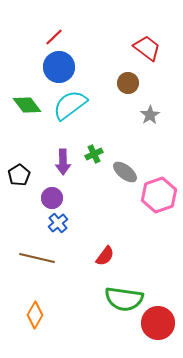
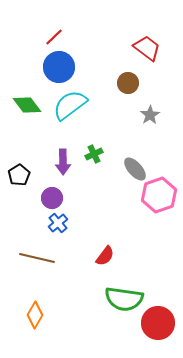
gray ellipse: moved 10 px right, 3 px up; rotated 10 degrees clockwise
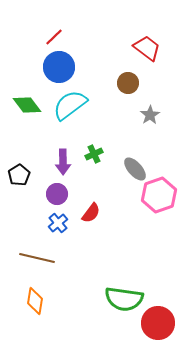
purple circle: moved 5 px right, 4 px up
red semicircle: moved 14 px left, 43 px up
orange diamond: moved 14 px up; rotated 20 degrees counterclockwise
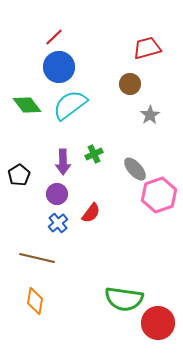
red trapezoid: rotated 52 degrees counterclockwise
brown circle: moved 2 px right, 1 px down
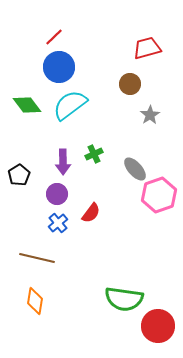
red circle: moved 3 px down
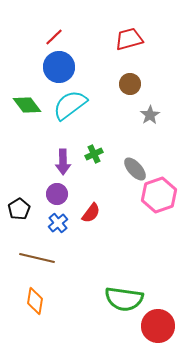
red trapezoid: moved 18 px left, 9 px up
black pentagon: moved 34 px down
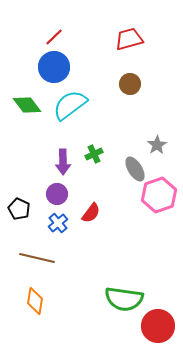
blue circle: moved 5 px left
gray star: moved 7 px right, 30 px down
gray ellipse: rotated 10 degrees clockwise
black pentagon: rotated 15 degrees counterclockwise
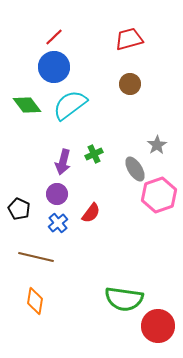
purple arrow: rotated 15 degrees clockwise
brown line: moved 1 px left, 1 px up
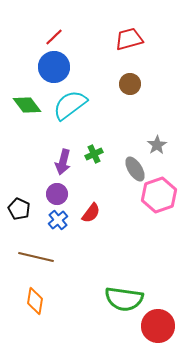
blue cross: moved 3 px up
